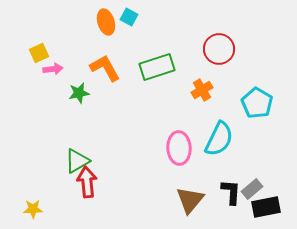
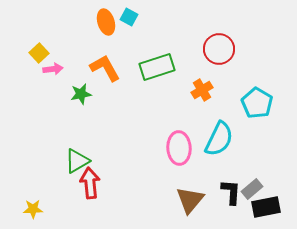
yellow square: rotated 18 degrees counterclockwise
green star: moved 2 px right, 1 px down
red arrow: moved 3 px right, 1 px down
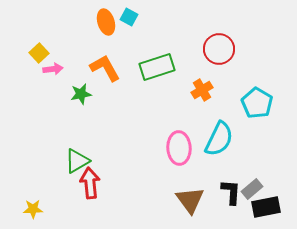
brown triangle: rotated 16 degrees counterclockwise
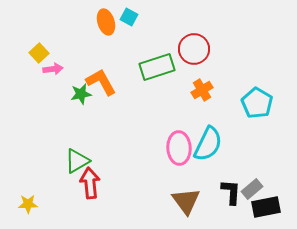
red circle: moved 25 px left
orange L-shape: moved 4 px left, 14 px down
cyan semicircle: moved 11 px left, 5 px down
brown triangle: moved 4 px left, 1 px down
yellow star: moved 5 px left, 5 px up
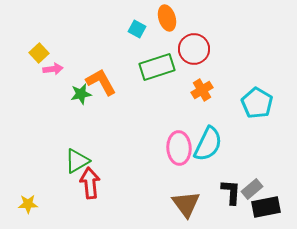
cyan square: moved 8 px right, 12 px down
orange ellipse: moved 61 px right, 4 px up
brown triangle: moved 3 px down
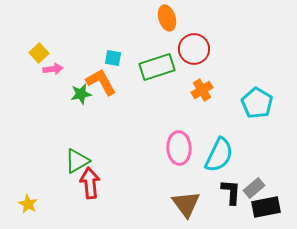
cyan square: moved 24 px left, 29 px down; rotated 18 degrees counterclockwise
cyan semicircle: moved 11 px right, 11 px down
gray rectangle: moved 2 px right, 1 px up
yellow star: rotated 30 degrees clockwise
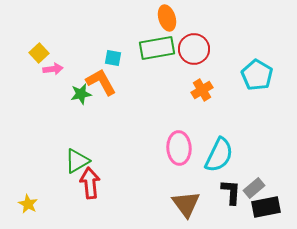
green rectangle: moved 19 px up; rotated 8 degrees clockwise
cyan pentagon: moved 28 px up
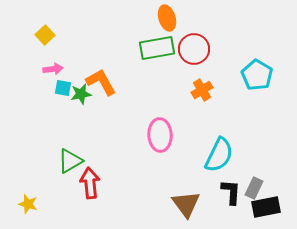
yellow square: moved 6 px right, 18 px up
cyan square: moved 50 px left, 30 px down
pink ellipse: moved 19 px left, 13 px up
green triangle: moved 7 px left
gray rectangle: rotated 25 degrees counterclockwise
yellow star: rotated 12 degrees counterclockwise
